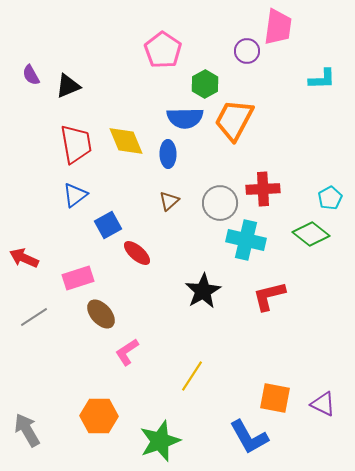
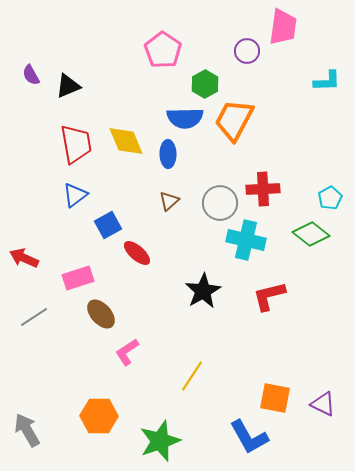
pink trapezoid: moved 5 px right
cyan L-shape: moved 5 px right, 2 px down
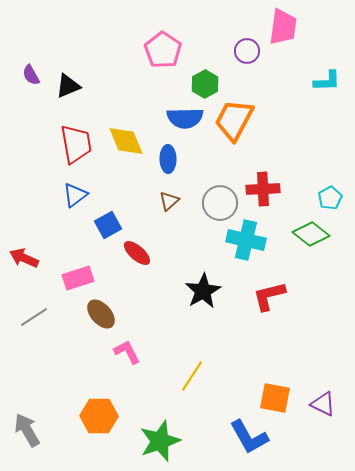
blue ellipse: moved 5 px down
pink L-shape: rotated 96 degrees clockwise
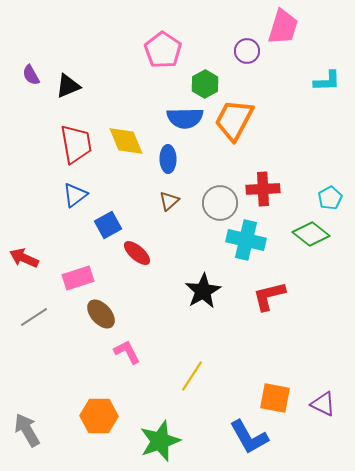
pink trapezoid: rotated 9 degrees clockwise
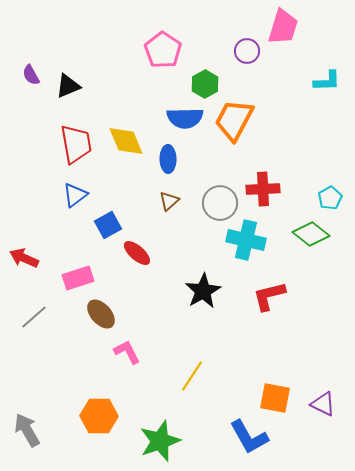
gray line: rotated 8 degrees counterclockwise
